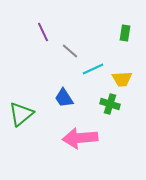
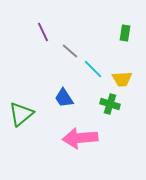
cyan line: rotated 70 degrees clockwise
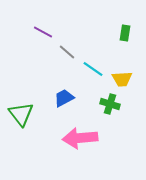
purple line: rotated 36 degrees counterclockwise
gray line: moved 3 px left, 1 px down
cyan line: rotated 10 degrees counterclockwise
blue trapezoid: rotated 95 degrees clockwise
green triangle: rotated 28 degrees counterclockwise
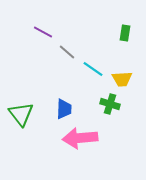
blue trapezoid: moved 11 px down; rotated 120 degrees clockwise
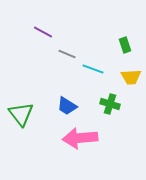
green rectangle: moved 12 px down; rotated 28 degrees counterclockwise
gray line: moved 2 px down; rotated 18 degrees counterclockwise
cyan line: rotated 15 degrees counterclockwise
yellow trapezoid: moved 9 px right, 2 px up
blue trapezoid: moved 3 px right, 3 px up; rotated 120 degrees clockwise
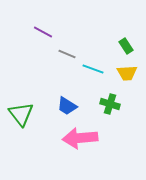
green rectangle: moved 1 px right, 1 px down; rotated 14 degrees counterclockwise
yellow trapezoid: moved 4 px left, 4 px up
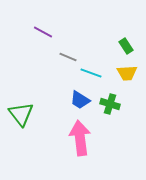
gray line: moved 1 px right, 3 px down
cyan line: moved 2 px left, 4 px down
blue trapezoid: moved 13 px right, 6 px up
pink arrow: rotated 88 degrees clockwise
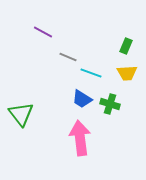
green rectangle: rotated 56 degrees clockwise
blue trapezoid: moved 2 px right, 1 px up
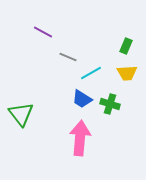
cyan line: rotated 50 degrees counterclockwise
pink arrow: rotated 12 degrees clockwise
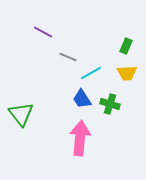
blue trapezoid: rotated 25 degrees clockwise
